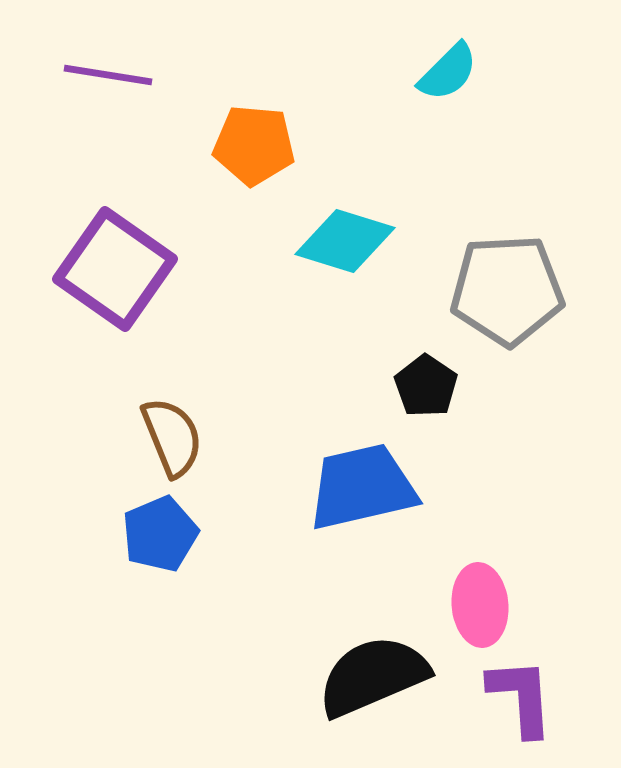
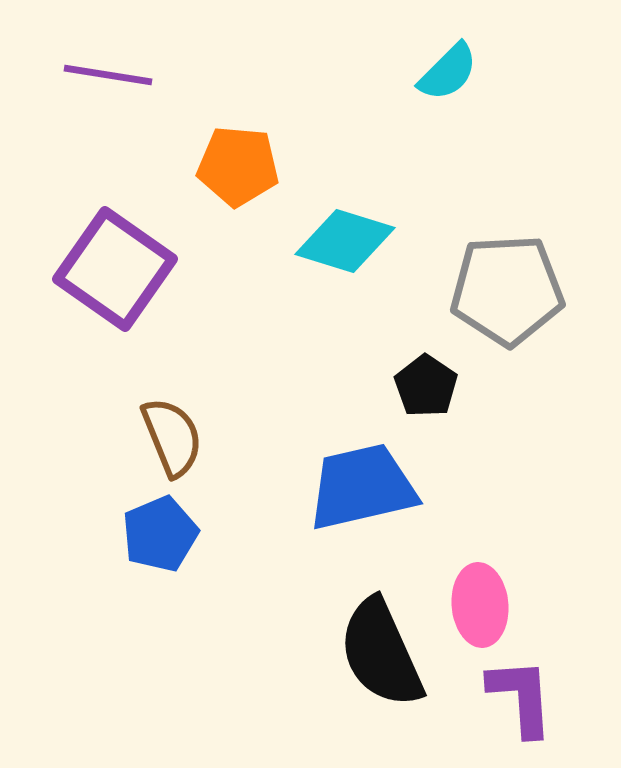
orange pentagon: moved 16 px left, 21 px down
black semicircle: moved 8 px right, 23 px up; rotated 91 degrees counterclockwise
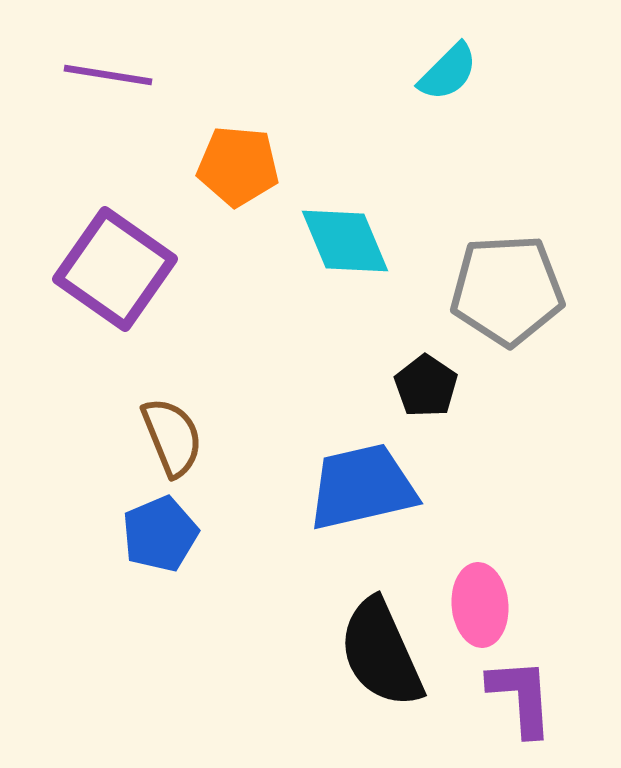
cyan diamond: rotated 50 degrees clockwise
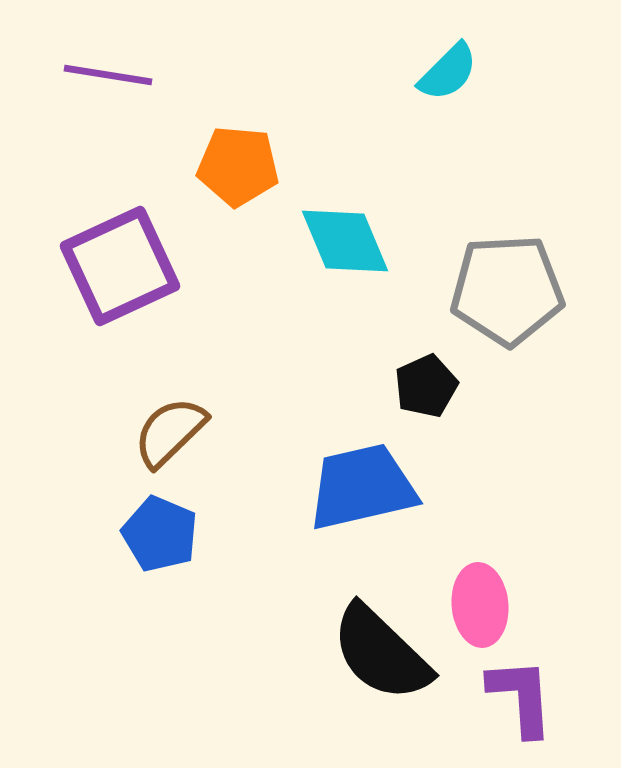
purple square: moved 5 px right, 3 px up; rotated 30 degrees clockwise
black pentagon: rotated 14 degrees clockwise
brown semicircle: moved 2 px left, 5 px up; rotated 112 degrees counterclockwise
blue pentagon: rotated 26 degrees counterclockwise
black semicircle: rotated 22 degrees counterclockwise
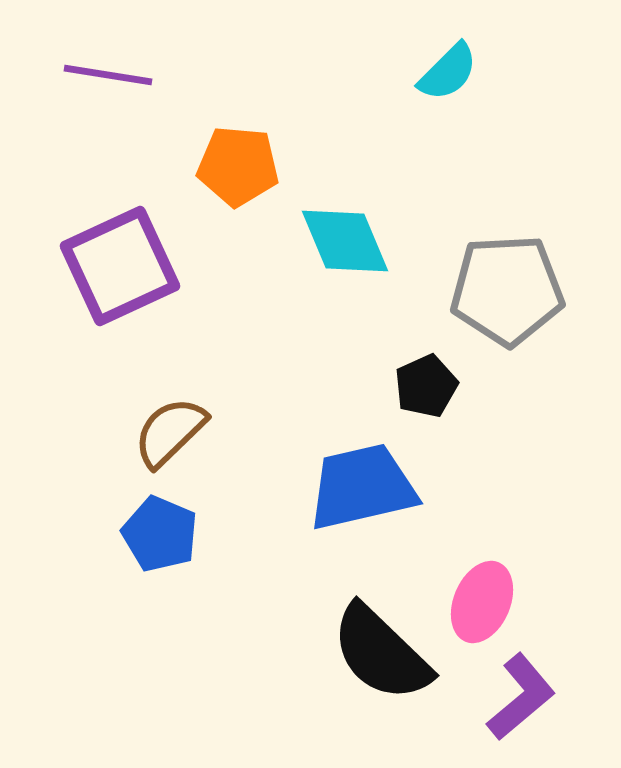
pink ellipse: moved 2 px right, 3 px up; rotated 28 degrees clockwise
purple L-shape: rotated 54 degrees clockwise
